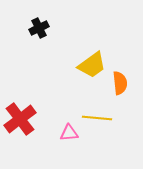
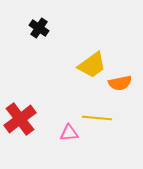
black cross: rotated 30 degrees counterclockwise
orange semicircle: rotated 85 degrees clockwise
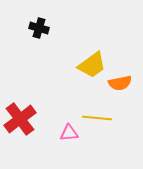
black cross: rotated 18 degrees counterclockwise
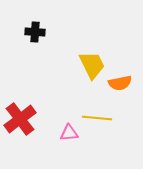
black cross: moved 4 px left, 4 px down; rotated 12 degrees counterclockwise
yellow trapezoid: rotated 80 degrees counterclockwise
